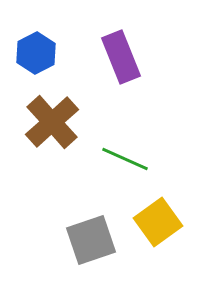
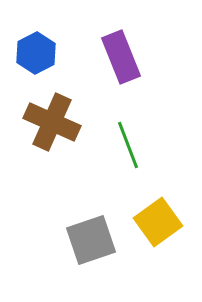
brown cross: rotated 24 degrees counterclockwise
green line: moved 3 px right, 14 px up; rotated 45 degrees clockwise
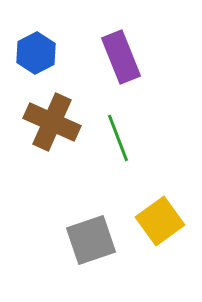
green line: moved 10 px left, 7 px up
yellow square: moved 2 px right, 1 px up
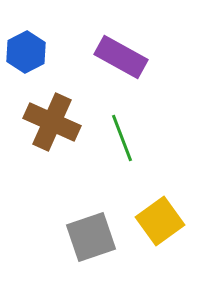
blue hexagon: moved 10 px left, 1 px up
purple rectangle: rotated 39 degrees counterclockwise
green line: moved 4 px right
gray square: moved 3 px up
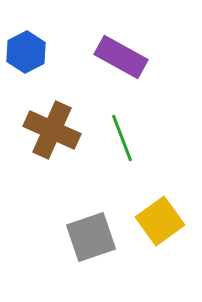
brown cross: moved 8 px down
